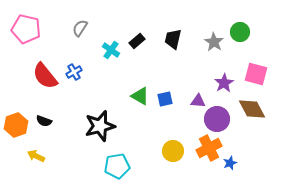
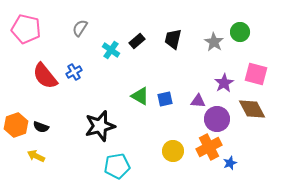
black semicircle: moved 3 px left, 6 px down
orange cross: moved 1 px up
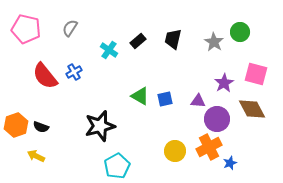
gray semicircle: moved 10 px left
black rectangle: moved 1 px right
cyan cross: moved 2 px left
yellow circle: moved 2 px right
cyan pentagon: rotated 20 degrees counterclockwise
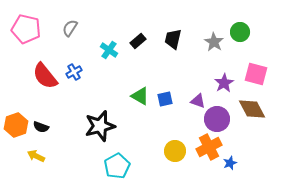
purple triangle: rotated 14 degrees clockwise
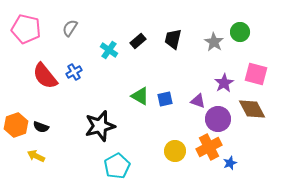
purple circle: moved 1 px right
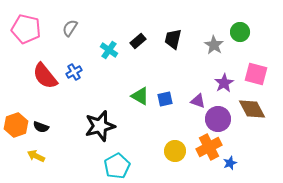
gray star: moved 3 px down
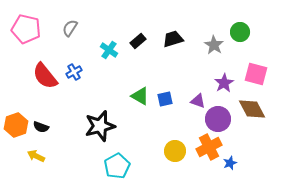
black trapezoid: rotated 60 degrees clockwise
